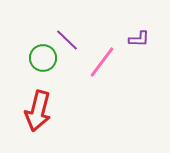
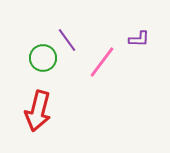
purple line: rotated 10 degrees clockwise
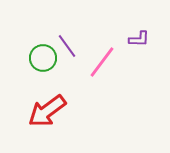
purple line: moved 6 px down
red arrow: moved 9 px right; rotated 39 degrees clockwise
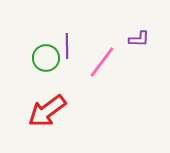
purple line: rotated 35 degrees clockwise
green circle: moved 3 px right
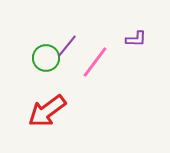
purple L-shape: moved 3 px left
purple line: rotated 40 degrees clockwise
pink line: moved 7 px left
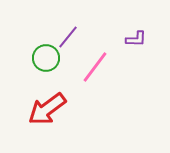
purple line: moved 1 px right, 9 px up
pink line: moved 5 px down
red arrow: moved 2 px up
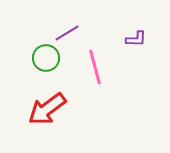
purple line: moved 1 px left, 4 px up; rotated 20 degrees clockwise
pink line: rotated 52 degrees counterclockwise
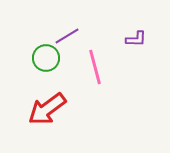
purple line: moved 3 px down
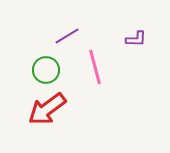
green circle: moved 12 px down
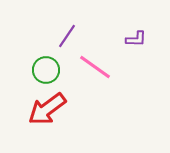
purple line: rotated 25 degrees counterclockwise
pink line: rotated 40 degrees counterclockwise
